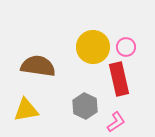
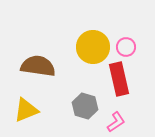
gray hexagon: rotated 10 degrees counterclockwise
yellow triangle: rotated 12 degrees counterclockwise
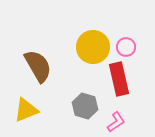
brown semicircle: rotated 52 degrees clockwise
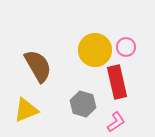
yellow circle: moved 2 px right, 3 px down
red rectangle: moved 2 px left, 3 px down
gray hexagon: moved 2 px left, 2 px up
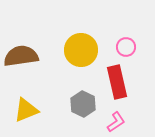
yellow circle: moved 14 px left
brown semicircle: moved 17 px left, 10 px up; rotated 68 degrees counterclockwise
gray hexagon: rotated 10 degrees clockwise
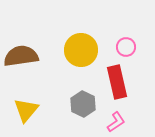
yellow triangle: rotated 28 degrees counterclockwise
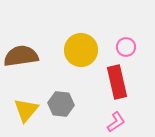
gray hexagon: moved 22 px left; rotated 20 degrees counterclockwise
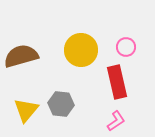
brown semicircle: rotated 8 degrees counterclockwise
pink L-shape: moved 1 px up
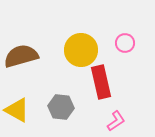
pink circle: moved 1 px left, 4 px up
red rectangle: moved 16 px left
gray hexagon: moved 3 px down
yellow triangle: moved 9 px left; rotated 40 degrees counterclockwise
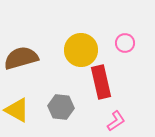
brown semicircle: moved 2 px down
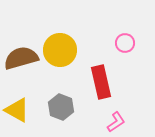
yellow circle: moved 21 px left
gray hexagon: rotated 15 degrees clockwise
pink L-shape: moved 1 px down
